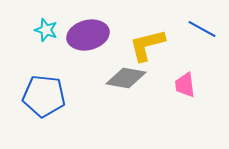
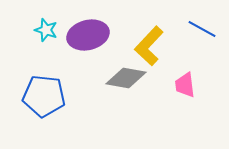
yellow L-shape: moved 2 px right, 1 px down; rotated 33 degrees counterclockwise
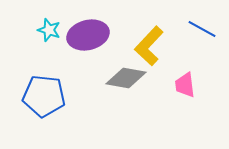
cyan star: moved 3 px right
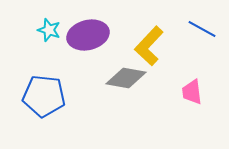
pink trapezoid: moved 7 px right, 7 px down
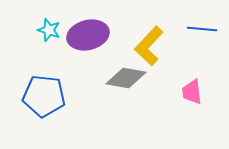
blue line: rotated 24 degrees counterclockwise
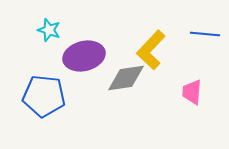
blue line: moved 3 px right, 5 px down
purple ellipse: moved 4 px left, 21 px down
yellow L-shape: moved 2 px right, 4 px down
gray diamond: rotated 18 degrees counterclockwise
pink trapezoid: rotated 12 degrees clockwise
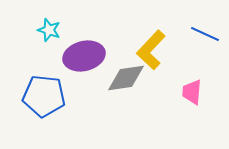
blue line: rotated 20 degrees clockwise
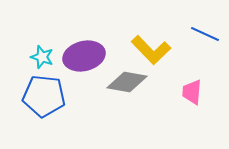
cyan star: moved 7 px left, 27 px down
yellow L-shape: rotated 87 degrees counterclockwise
gray diamond: moved 1 px right, 4 px down; rotated 18 degrees clockwise
